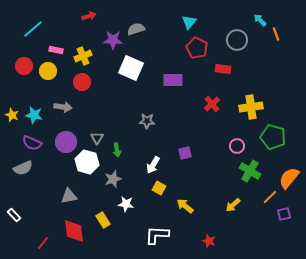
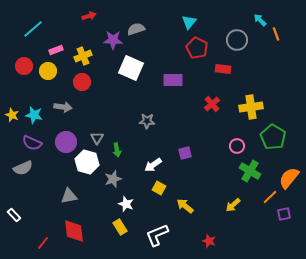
pink rectangle at (56, 50): rotated 32 degrees counterclockwise
green pentagon at (273, 137): rotated 15 degrees clockwise
white arrow at (153, 165): rotated 24 degrees clockwise
white star at (126, 204): rotated 14 degrees clockwise
yellow rectangle at (103, 220): moved 17 px right, 7 px down
white L-shape at (157, 235): rotated 25 degrees counterclockwise
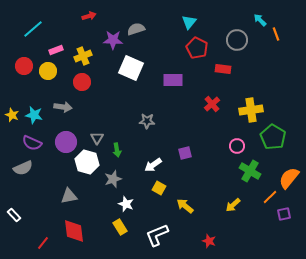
yellow cross at (251, 107): moved 3 px down
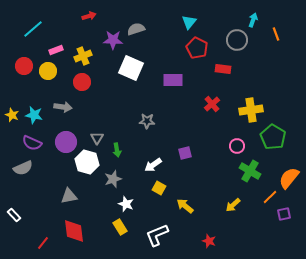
cyan arrow at (260, 20): moved 7 px left; rotated 64 degrees clockwise
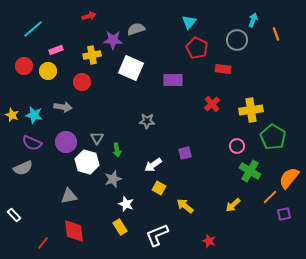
yellow cross at (83, 56): moved 9 px right, 1 px up; rotated 12 degrees clockwise
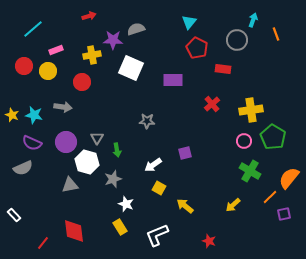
pink circle at (237, 146): moved 7 px right, 5 px up
gray triangle at (69, 196): moved 1 px right, 11 px up
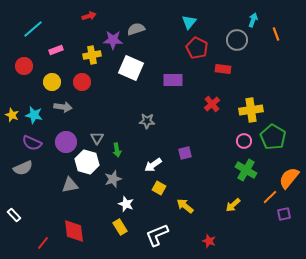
yellow circle at (48, 71): moved 4 px right, 11 px down
green cross at (250, 171): moved 4 px left, 1 px up
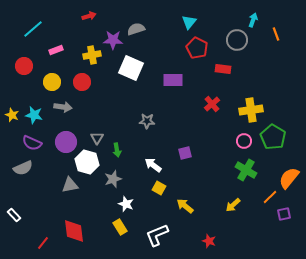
white arrow at (153, 165): rotated 72 degrees clockwise
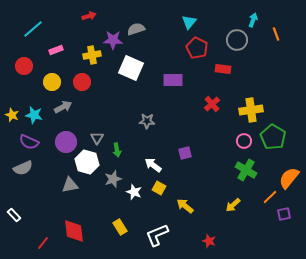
gray arrow at (63, 107): rotated 36 degrees counterclockwise
purple semicircle at (32, 143): moved 3 px left, 1 px up
white star at (126, 204): moved 8 px right, 12 px up
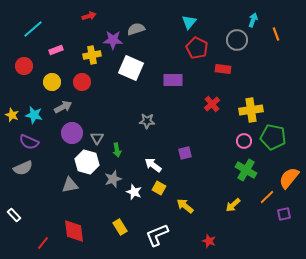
green pentagon at (273, 137): rotated 20 degrees counterclockwise
purple circle at (66, 142): moved 6 px right, 9 px up
orange line at (270, 197): moved 3 px left
